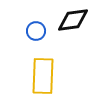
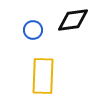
blue circle: moved 3 px left, 1 px up
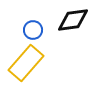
yellow rectangle: moved 17 px left, 13 px up; rotated 39 degrees clockwise
